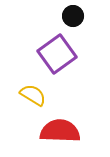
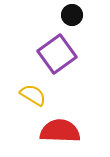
black circle: moved 1 px left, 1 px up
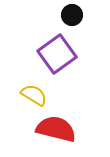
yellow semicircle: moved 1 px right
red semicircle: moved 4 px left, 2 px up; rotated 12 degrees clockwise
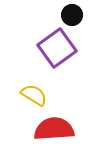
purple square: moved 6 px up
red semicircle: moved 2 px left; rotated 18 degrees counterclockwise
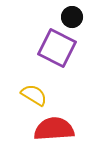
black circle: moved 2 px down
purple square: rotated 27 degrees counterclockwise
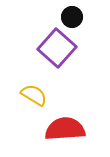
purple square: rotated 15 degrees clockwise
red semicircle: moved 11 px right
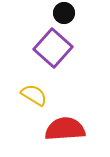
black circle: moved 8 px left, 4 px up
purple square: moved 4 px left
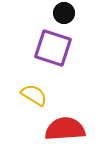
purple square: rotated 24 degrees counterclockwise
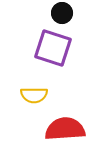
black circle: moved 2 px left
yellow semicircle: rotated 148 degrees clockwise
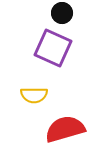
purple square: rotated 6 degrees clockwise
red semicircle: rotated 12 degrees counterclockwise
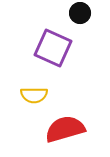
black circle: moved 18 px right
